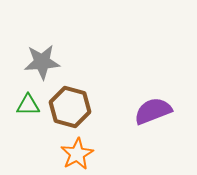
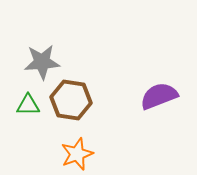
brown hexagon: moved 1 px right, 7 px up; rotated 6 degrees counterclockwise
purple semicircle: moved 6 px right, 15 px up
orange star: rotated 8 degrees clockwise
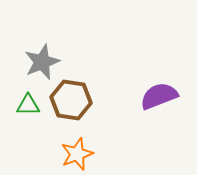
gray star: rotated 18 degrees counterclockwise
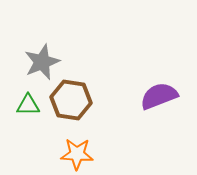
orange star: rotated 24 degrees clockwise
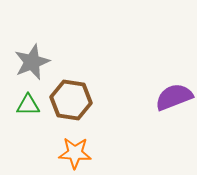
gray star: moved 10 px left
purple semicircle: moved 15 px right, 1 px down
orange star: moved 2 px left, 1 px up
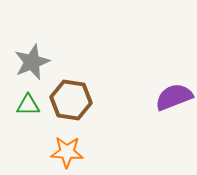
orange star: moved 8 px left, 1 px up
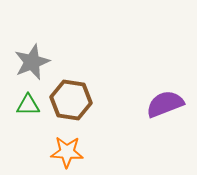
purple semicircle: moved 9 px left, 7 px down
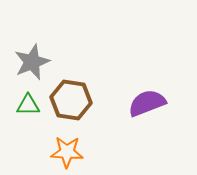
purple semicircle: moved 18 px left, 1 px up
